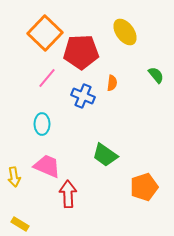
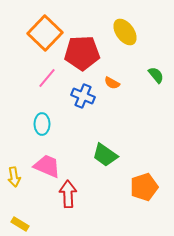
red pentagon: moved 1 px right, 1 px down
orange semicircle: rotated 112 degrees clockwise
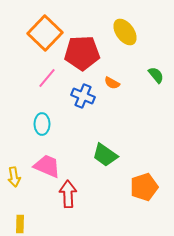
yellow rectangle: rotated 60 degrees clockwise
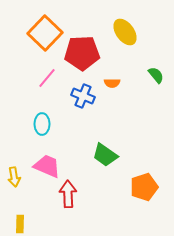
orange semicircle: rotated 28 degrees counterclockwise
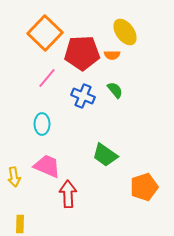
green semicircle: moved 41 px left, 15 px down
orange semicircle: moved 28 px up
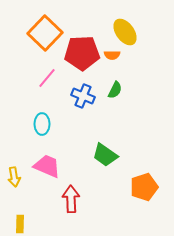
green semicircle: rotated 66 degrees clockwise
red arrow: moved 3 px right, 5 px down
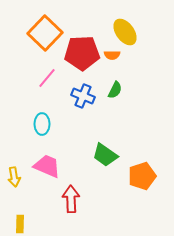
orange pentagon: moved 2 px left, 11 px up
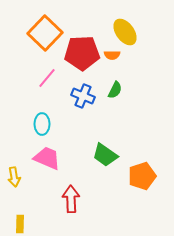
pink trapezoid: moved 8 px up
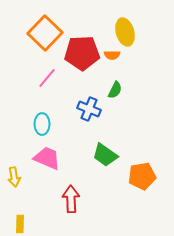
yellow ellipse: rotated 20 degrees clockwise
blue cross: moved 6 px right, 13 px down
orange pentagon: rotated 8 degrees clockwise
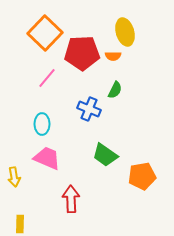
orange semicircle: moved 1 px right, 1 px down
